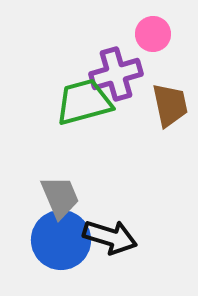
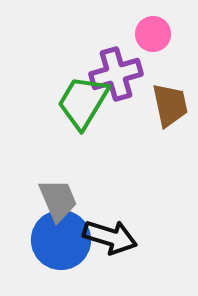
green trapezoid: moved 1 px left; rotated 44 degrees counterclockwise
gray trapezoid: moved 2 px left, 3 px down
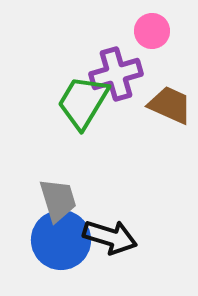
pink circle: moved 1 px left, 3 px up
brown trapezoid: rotated 54 degrees counterclockwise
gray trapezoid: rotated 6 degrees clockwise
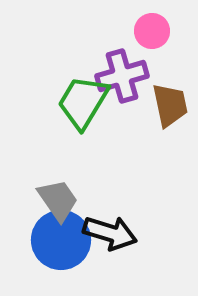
purple cross: moved 6 px right, 2 px down
brown trapezoid: rotated 54 degrees clockwise
gray trapezoid: rotated 18 degrees counterclockwise
black arrow: moved 4 px up
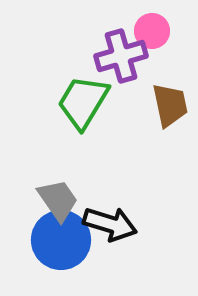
purple cross: moved 1 px left, 20 px up
black arrow: moved 9 px up
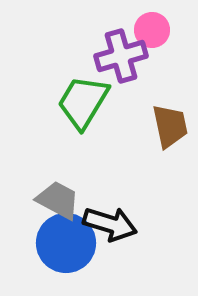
pink circle: moved 1 px up
brown trapezoid: moved 21 px down
gray trapezoid: rotated 27 degrees counterclockwise
blue circle: moved 5 px right, 3 px down
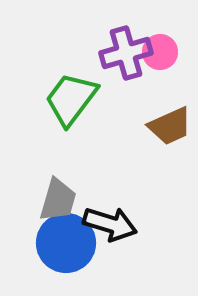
pink circle: moved 8 px right, 22 px down
purple cross: moved 5 px right, 3 px up
green trapezoid: moved 12 px left, 3 px up; rotated 6 degrees clockwise
brown trapezoid: rotated 78 degrees clockwise
gray trapezoid: rotated 78 degrees clockwise
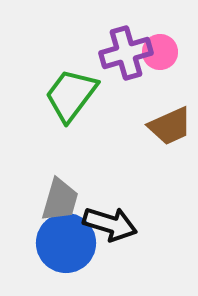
green trapezoid: moved 4 px up
gray trapezoid: moved 2 px right
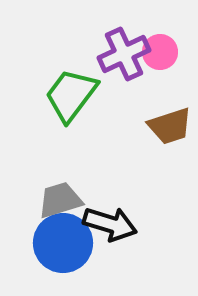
purple cross: moved 2 px left, 1 px down; rotated 9 degrees counterclockwise
brown trapezoid: rotated 6 degrees clockwise
gray trapezoid: rotated 123 degrees counterclockwise
blue circle: moved 3 px left
